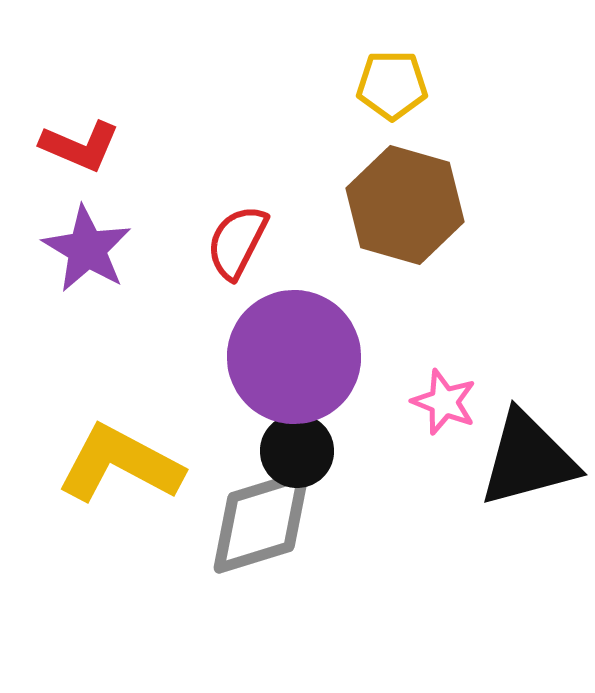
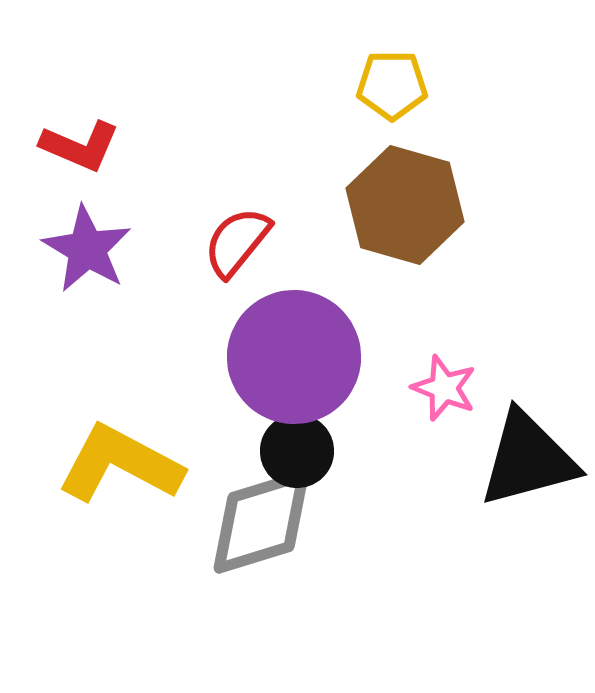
red semicircle: rotated 12 degrees clockwise
pink star: moved 14 px up
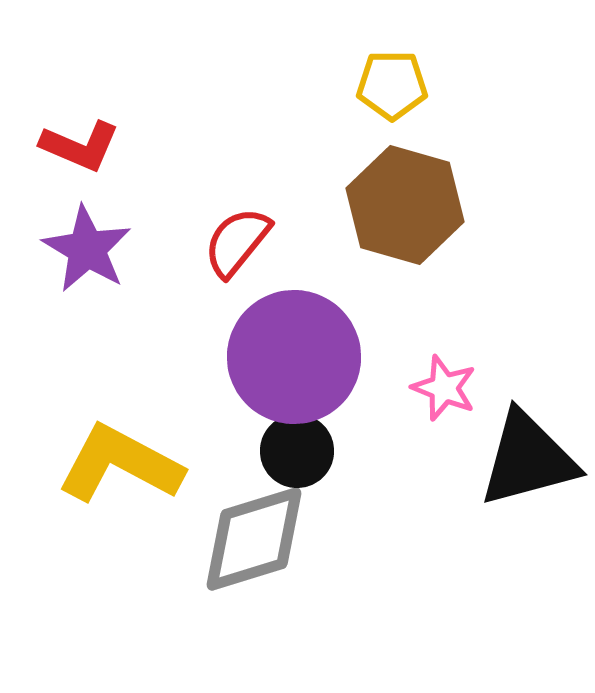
gray diamond: moved 7 px left, 17 px down
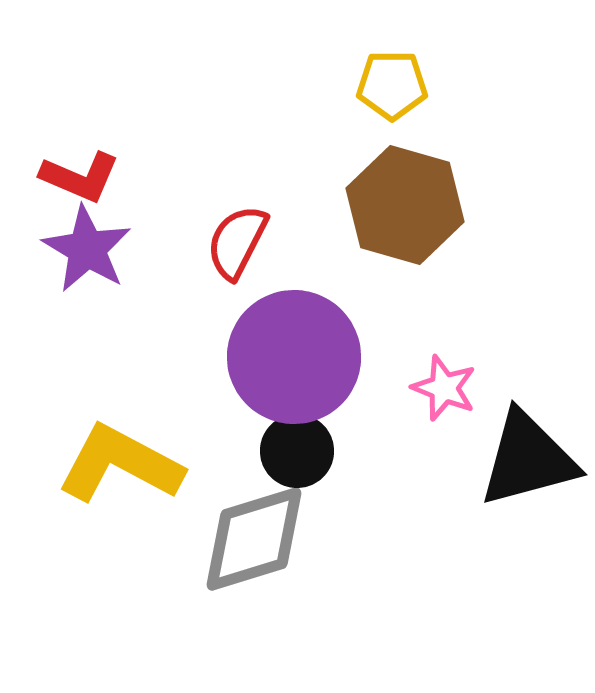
red L-shape: moved 31 px down
red semicircle: rotated 12 degrees counterclockwise
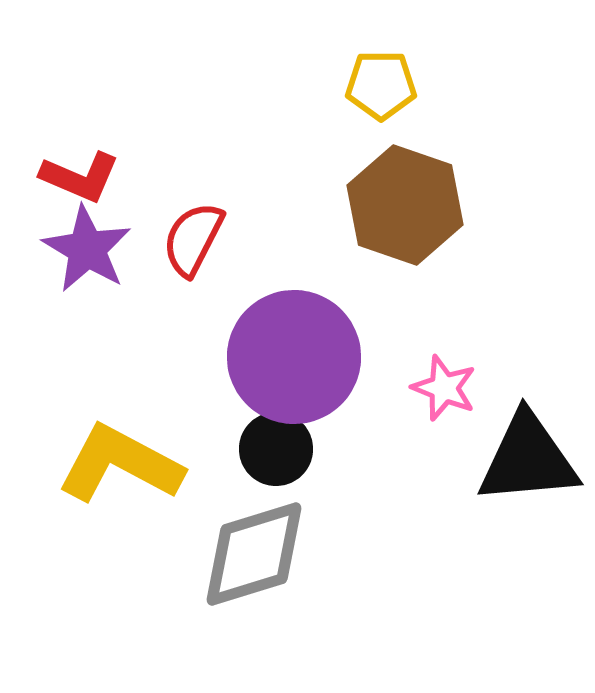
yellow pentagon: moved 11 px left
brown hexagon: rotated 3 degrees clockwise
red semicircle: moved 44 px left, 3 px up
black circle: moved 21 px left, 2 px up
black triangle: rotated 10 degrees clockwise
gray diamond: moved 15 px down
